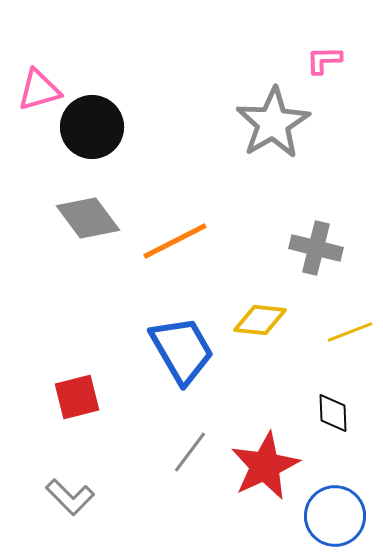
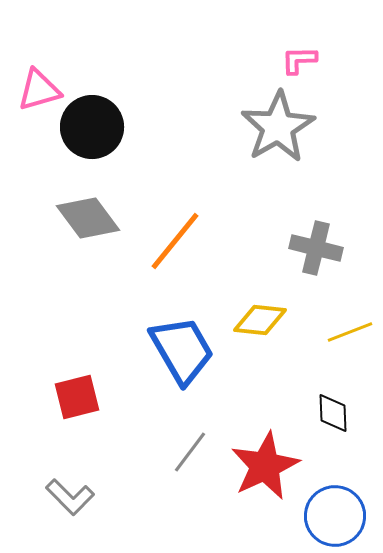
pink L-shape: moved 25 px left
gray star: moved 5 px right, 4 px down
orange line: rotated 24 degrees counterclockwise
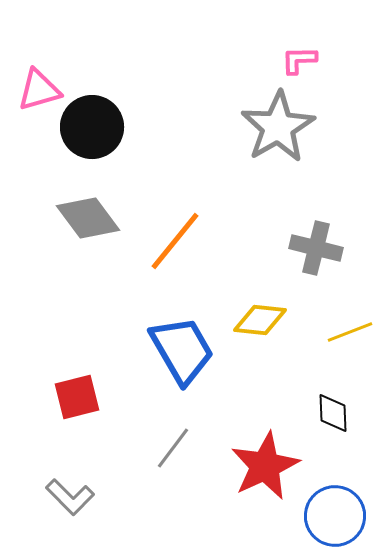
gray line: moved 17 px left, 4 px up
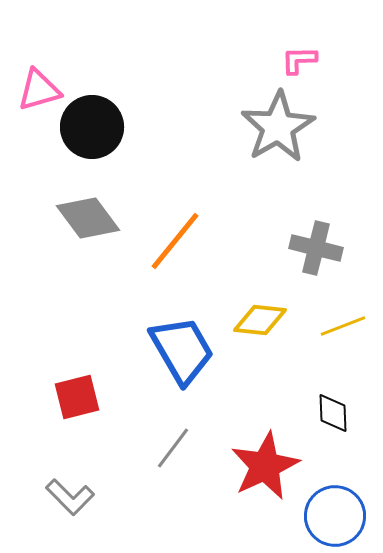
yellow line: moved 7 px left, 6 px up
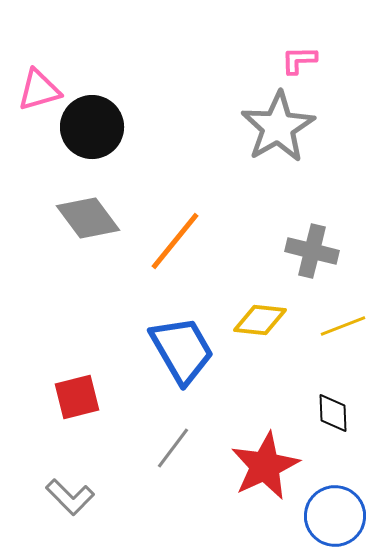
gray cross: moved 4 px left, 3 px down
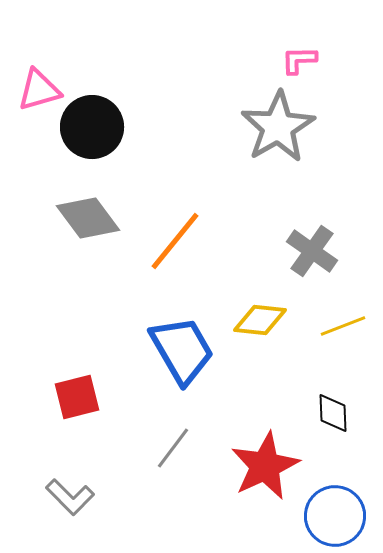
gray cross: rotated 21 degrees clockwise
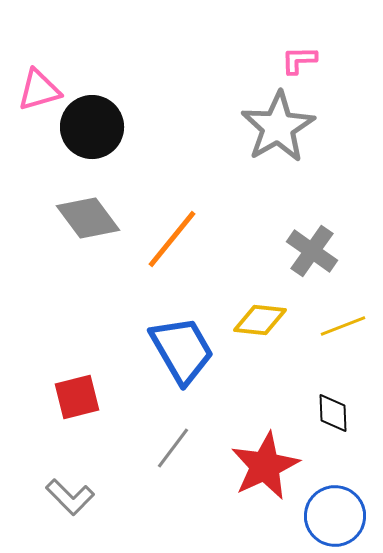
orange line: moved 3 px left, 2 px up
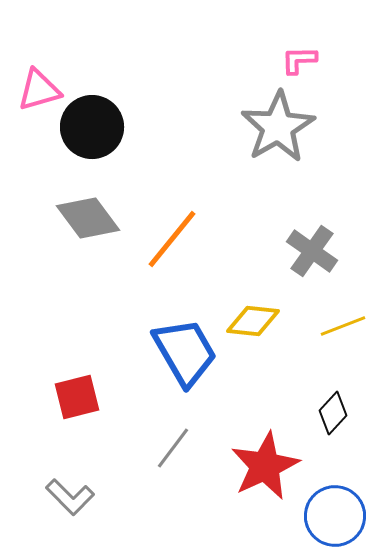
yellow diamond: moved 7 px left, 1 px down
blue trapezoid: moved 3 px right, 2 px down
black diamond: rotated 45 degrees clockwise
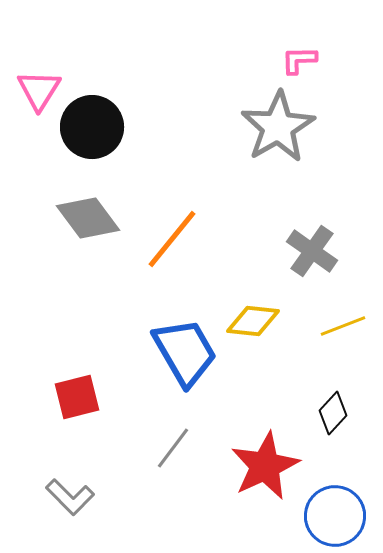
pink triangle: rotated 42 degrees counterclockwise
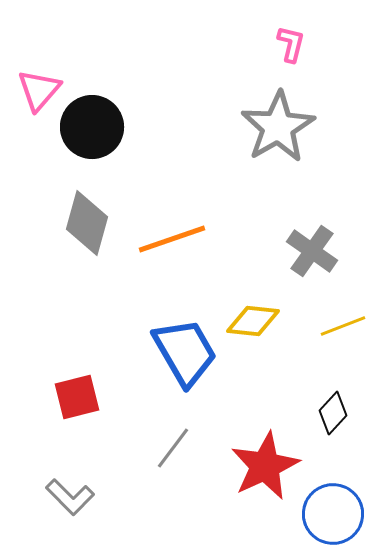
pink L-shape: moved 8 px left, 16 px up; rotated 105 degrees clockwise
pink triangle: rotated 9 degrees clockwise
gray diamond: moved 1 px left, 5 px down; rotated 52 degrees clockwise
orange line: rotated 32 degrees clockwise
blue circle: moved 2 px left, 2 px up
